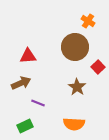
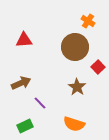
red triangle: moved 4 px left, 16 px up
purple line: moved 2 px right; rotated 24 degrees clockwise
orange semicircle: rotated 15 degrees clockwise
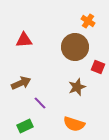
red square: rotated 24 degrees counterclockwise
brown star: rotated 18 degrees clockwise
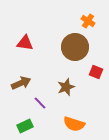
red triangle: moved 1 px right, 3 px down; rotated 12 degrees clockwise
red square: moved 2 px left, 5 px down
brown star: moved 11 px left
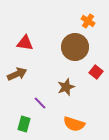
red square: rotated 16 degrees clockwise
brown arrow: moved 4 px left, 9 px up
green rectangle: moved 1 px left, 2 px up; rotated 49 degrees counterclockwise
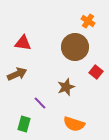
red triangle: moved 2 px left
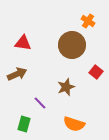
brown circle: moved 3 px left, 2 px up
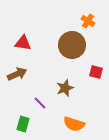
red square: rotated 24 degrees counterclockwise
brown star: moved 1 px left, 1 px down
green rectangle: moved 1 px left
